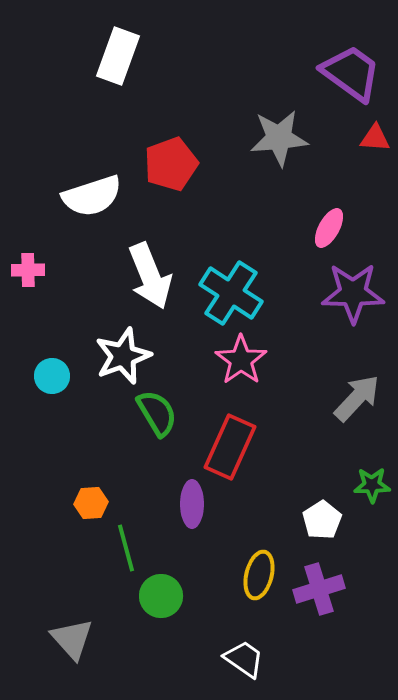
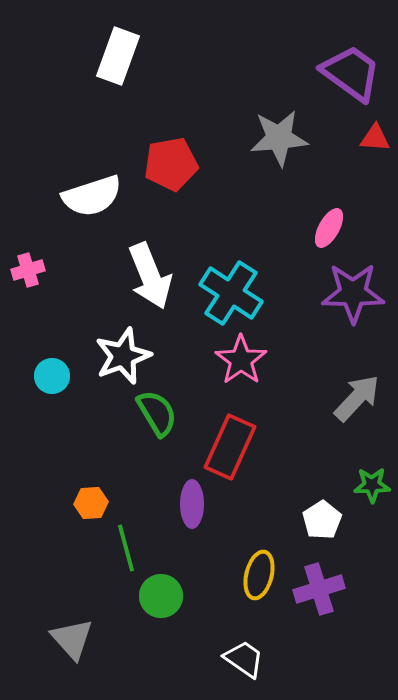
red pentagon: rotated 10 degrees clockwise
pink cross: rotated 16 degrees counterclockwise
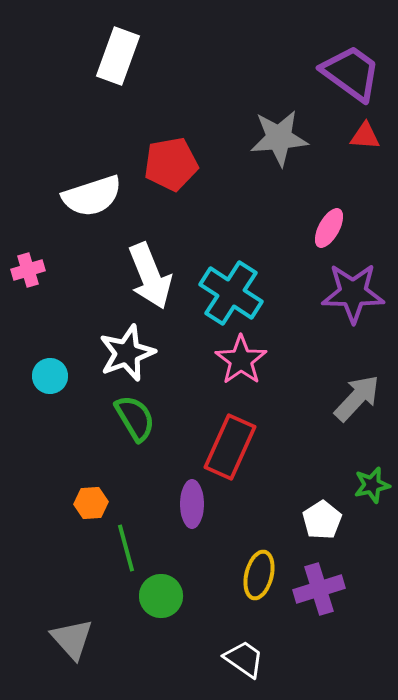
red triangle: moved 10 px left, 2 px up
white star: moved 4 px right, 3 px up
cyan circle: moved 2 px left
green semicircle: moved 22 px left, 5 px down
green star: rotated 12 degrees counterclockwise
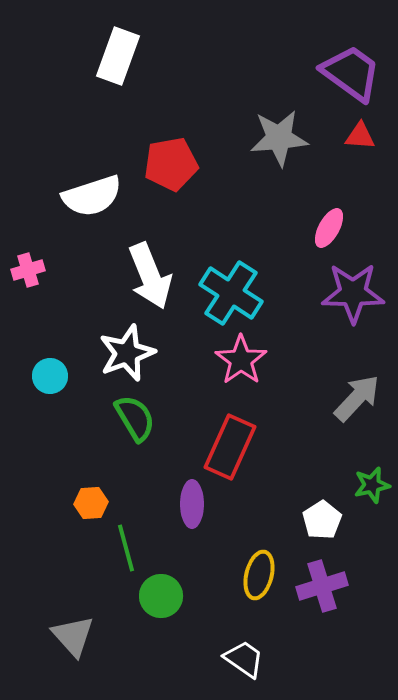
red triangle: moved 5 px left
purple cross: moved 3 px right, 3 px up
gray triangle: moved 1 px right, 3 px up
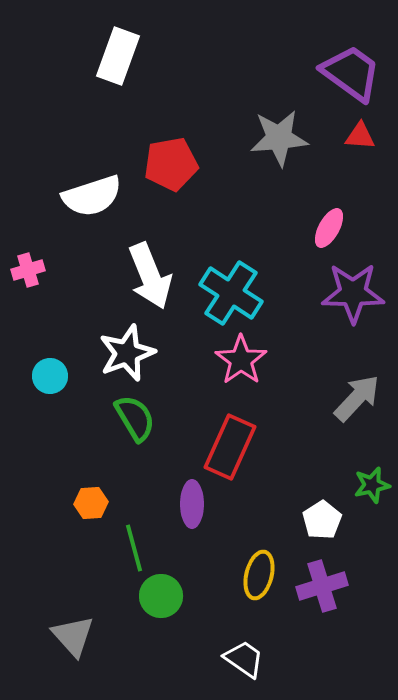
green line: moved 8 px right
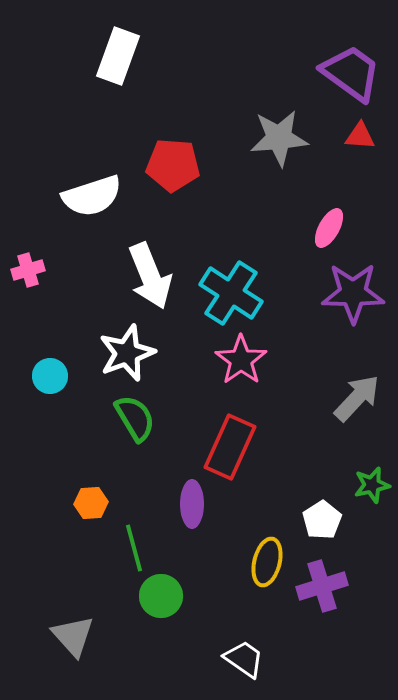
red pentagon: moved 2 px right, 1 px down; rotated 14 degrees clockwise
yellow ellipse: moved 8 px right, 13 px up
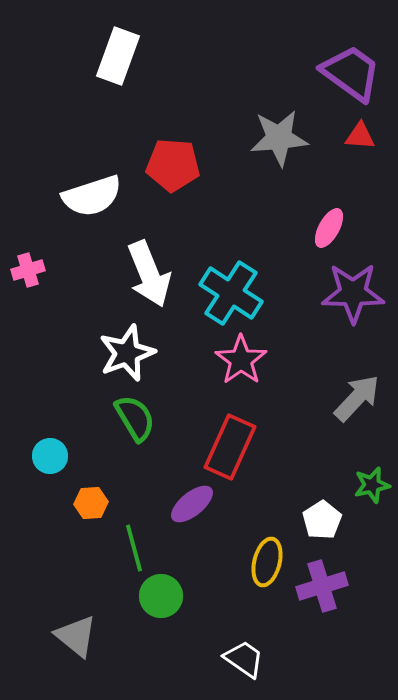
white arrow: moved 1 px left, 2 px up
cyan circle: moved 80 px down
purple ellipse: rotated 51 degrees clockwise
gray triangle: moved 3 px right; rotated 9 degrees counterclockwise
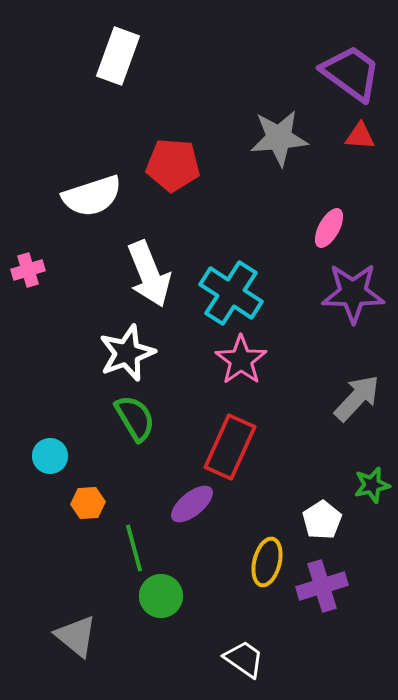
orange hexagon: moved 3 px left
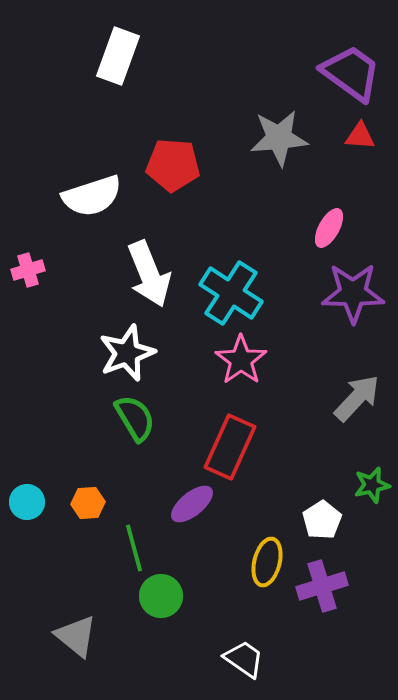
cyan circle: moved 23 px left, 46 px down
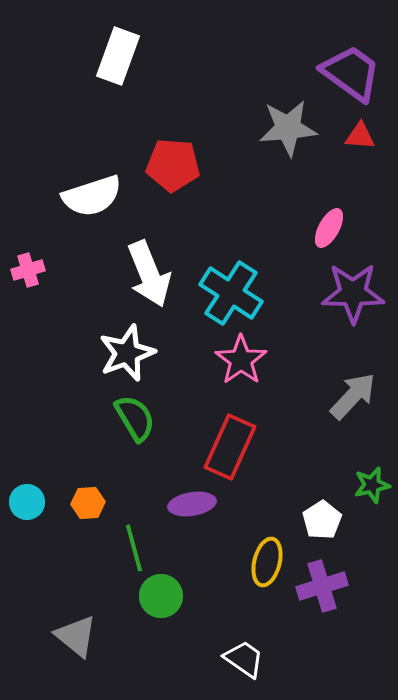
gray star: moved 9 px right, 10 px up
gray arrow: moved 4 px left, 2 px up
purple ellipse: rotated 30 degrees clockwise
